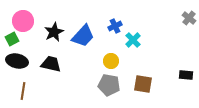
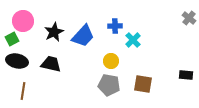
blue cross: rotated 24 degrees clockwise
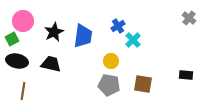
blue cross: moved 3 px right; rotated 32 degrees counterclockwise
blue trapezoid: rotated 35 degrees counterclockwise
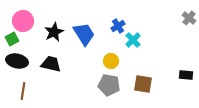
blue trapezoid: moved 1 px right, 2 px up; rotated 40 degrees counterclockwise
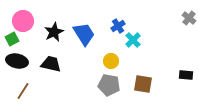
brown line: rotated 24 degrees clockwise
